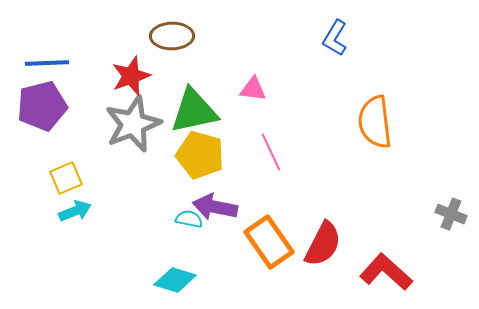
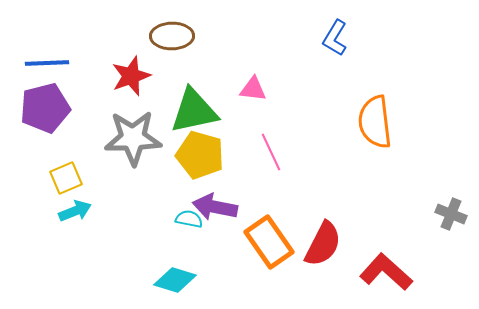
purple pentagon: moved 3 px right, 2 px down
gray star: moved 14 px down; rotated 20 degrees clockwise
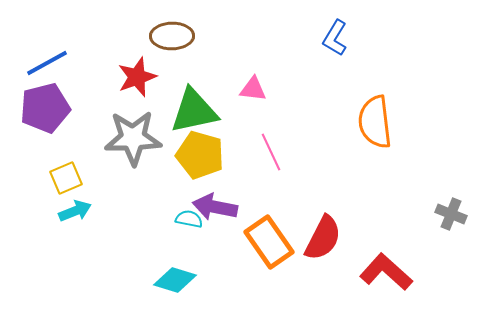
blue line: rotated 27 degrees counterclockwise
red star: moved 6 px right, 1 px down
red semicircle: moved 6 px up
